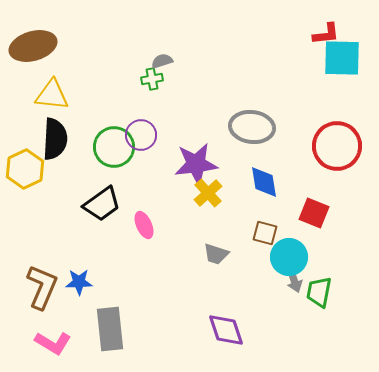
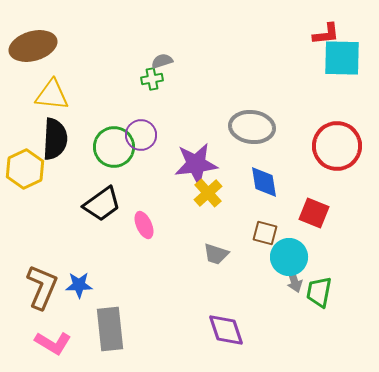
blue star: moved 3 px down
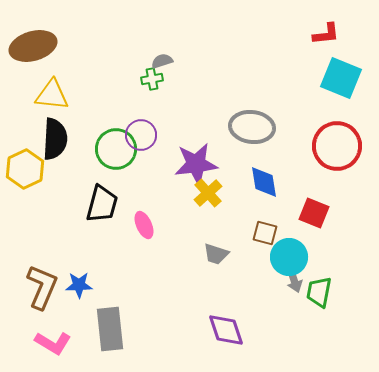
cyan square: moved 1 px left, 20 px down; rotated 21 degrees clockwise
green circle: moved 2 px right, 2 px down
black trapezoid: rotated 39 degrees counterclockwise
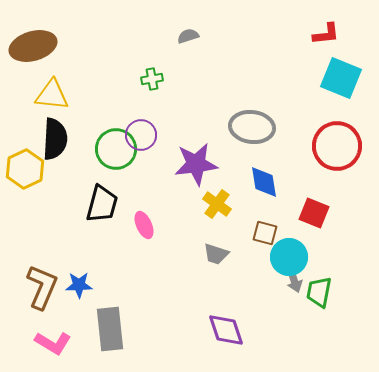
gray semicircle: moved 26 px right, 25 px up
yellow cross: moved 9 px right, 11 px down; rotated 12 degrees counterclockwise
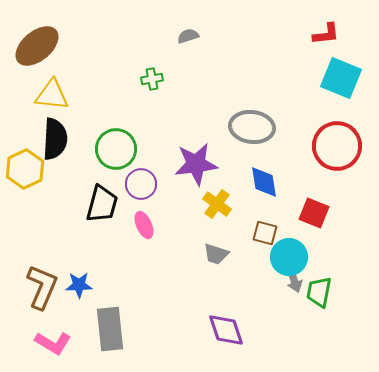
brown ellipse: moved 4 px right; rotated 24 degrees counterclockwise
purple circle: moved 49 px down
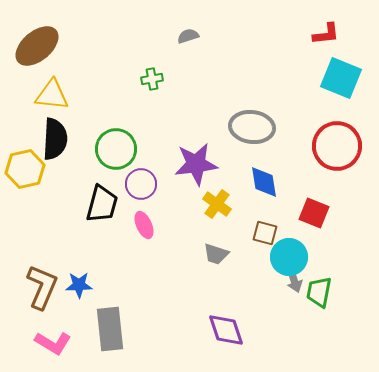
yellow hexagon: rotated 12 degrees clockwise
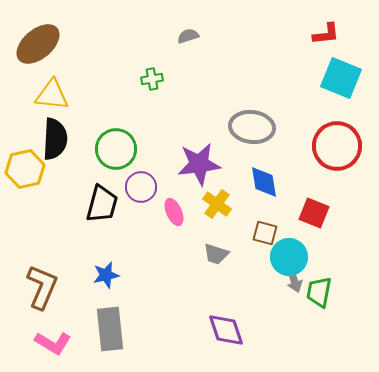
brown ellipse: moved 1 px right, 2 px up
purple star: moved 3 px right
purple circle: moved 3 px down
pink ellipse: moved 30 px right, 13 px up
blue star: moved 27 px right, 10 px up; rotated 12 degrees counterclockwise
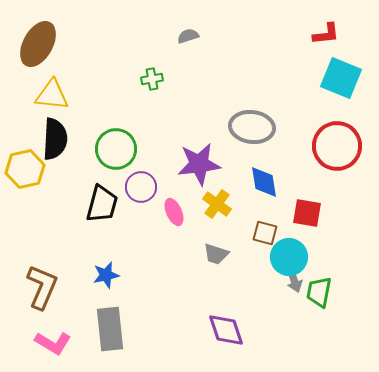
brown ellipse: rotated 21 degrees counterclockwise
red square: moved 7 px left; rotated 12 degrees counterclockwise
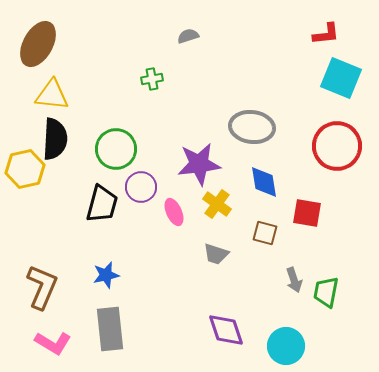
cyan circle: moved 3 px left, 89 px down
green trapezoid: moved 7 px right
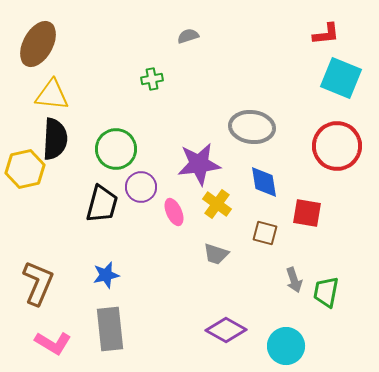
brown L-shape: moved 4 px left, 4 px up
purple diamond: rotated 42 degrees counterclockwise
